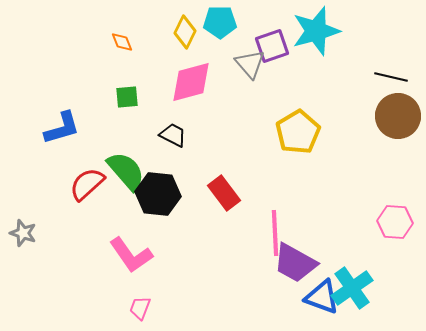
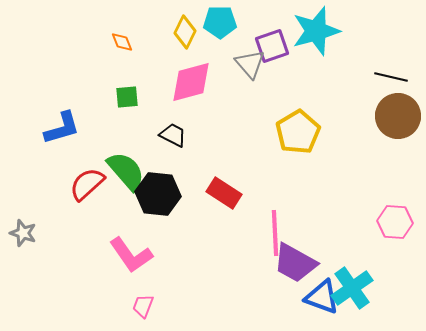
red rectangle: rotated 20 degrees counterclockwise
pink trapezoid: moved 3 px right, 2 px up
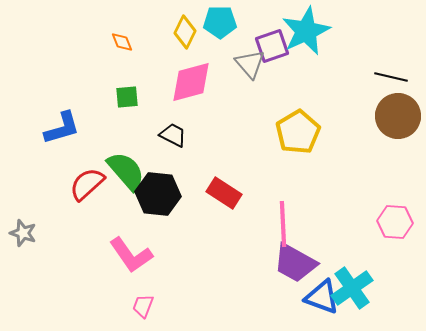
cyan star: moved 10 px left; rotated 9 degrees counterclockwise
pink line: moved 8 px right, 9 px up
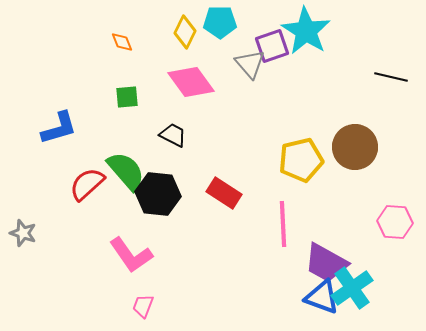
cyan star: rotated 15 degrees counterclockwise
pink diamond: rotated 69 degrees clockwise
brown circle: moved 43 px left, 31 px down
blue L-shape: moved 3 px left
yellow pentagon: moved 3 px right, 28 px down; rotated 18 degrees clockwise
purple trapezoid: moved 31 px right
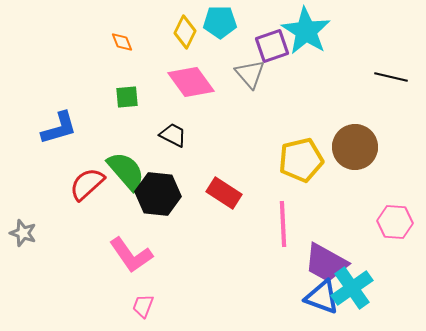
gray triangle: moved 10 px down
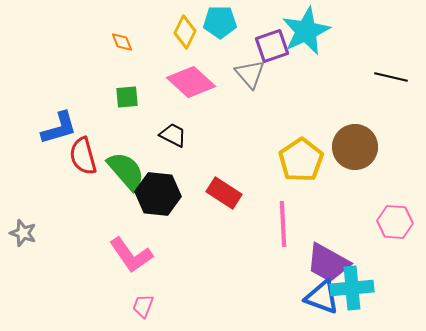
cyan star: rotated 15 degrees clockwise
pink diamond: rotated 12 degrees counterclockwise
yellow pentagon: rotated 21 degrees counterclockwise
red semicircle: moved 4 px left, 28 px up; rotated 63 degrees counterclockwise
purple trapezoid: moved 2 px right
cyan cross: rotated 30 degrees clockwise
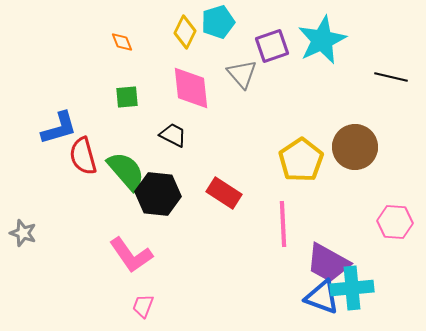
cyan pentagon: moved 2 px left; rotated 16 degrees counterclockwise
cyan star: moved 16 px right, 9 px down
gray triangle: moved 8 px left
pink diamond: moved 6 px down; rotated 42 degrees clockwise
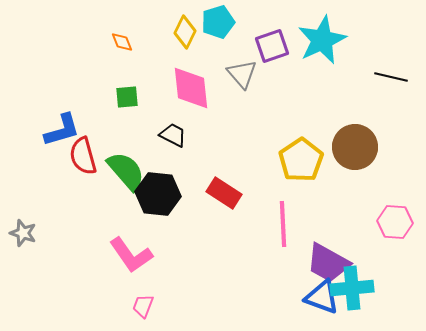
blue L-shape: moved 3 px right, 2 px down
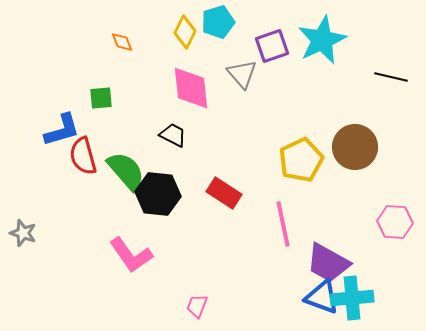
green square: moved 26 px left, 1 px down
yellow pentagon: rotated 9 degrees clockwise
pink line: rotated 9 degrees counterclockwise
cyan cross: moved 10 px down
pink trapezoid: moved 54 px right
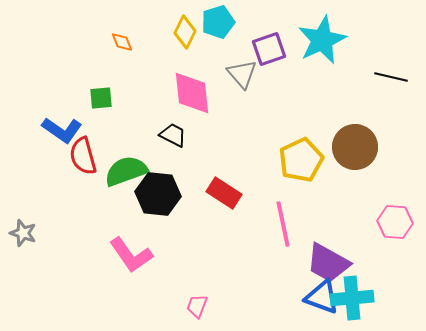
purple square: moved 3 px left, 3 px down
pink diamond: moved 1 px right, 5 px down
blue L-shape: rotated 51 degrees clockwise
green semicircle: rotated 69 degrees counterclockwise
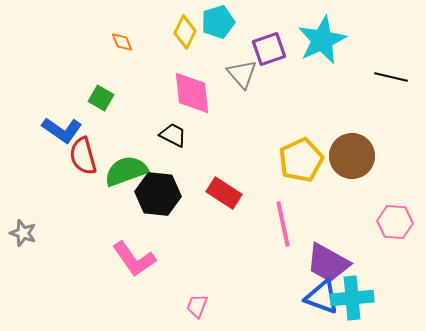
green square: rotated 35 degrees clockwise
brown circle: moved 3 px left, 9 px down
pink L-shape: moved 3 px right, 4 px down
